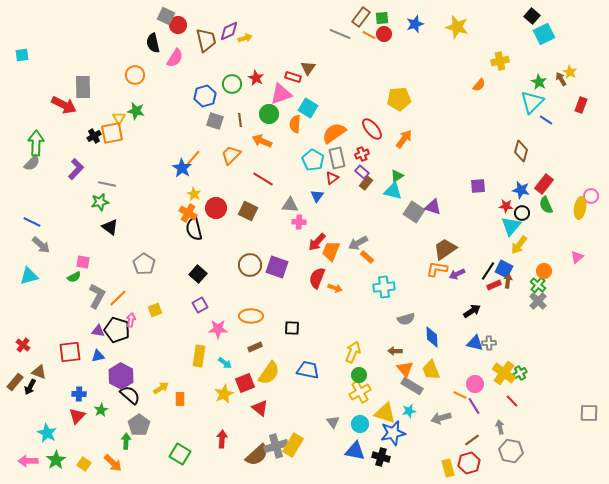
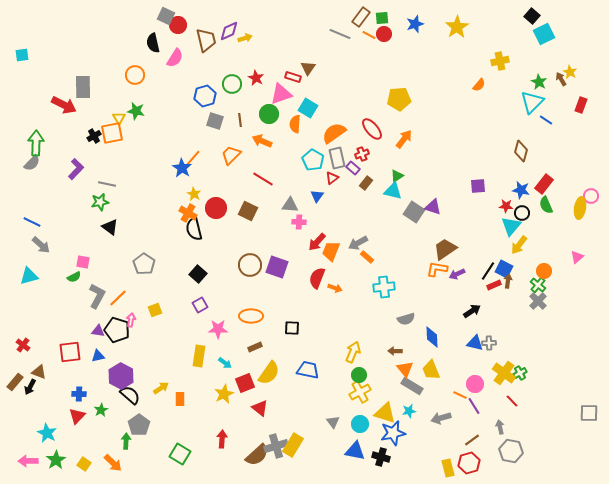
yellow star at (457, 27): rotated 25 degrees clockwise
purple rectangle at (362, 172): moved 9 px left, 4 px up
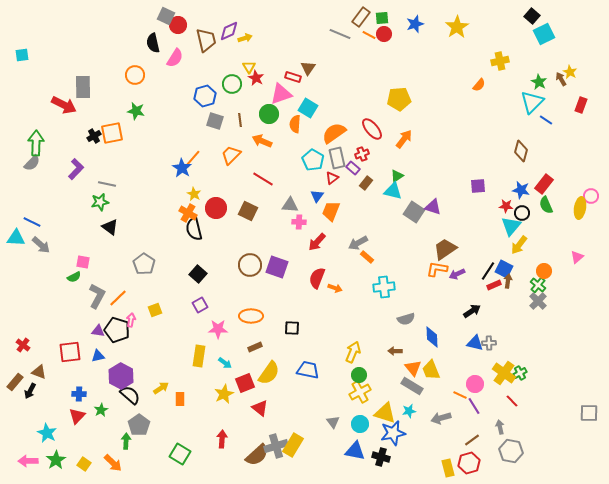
yellow triangle at (119, 118): moved 130 px right, 51 px up
orange trapezoid at (331, 251): moved 40 px up
cyan triangle at (29, 276): moved 13 px left, 38 px up; rotated 18 degrees clockwise
orange triangle at (405, 369): moved 8 px right, 1 px up
black arrow at (30, 387): moved 4 px down
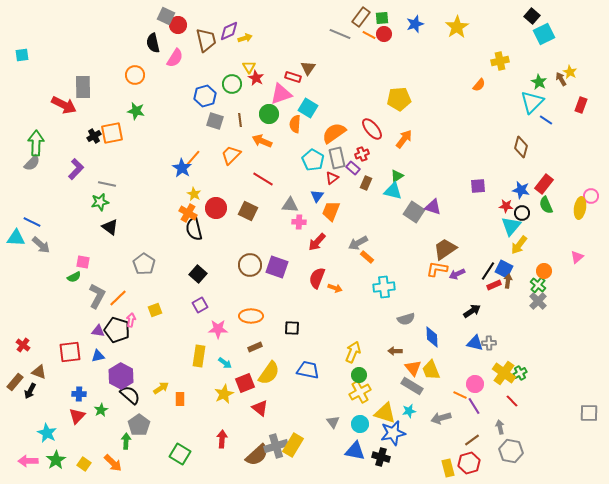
brown diamond at (521, 151): moved 4 px up
brown rectangle at (366, 183): rotated 16 degrees counterclockwise
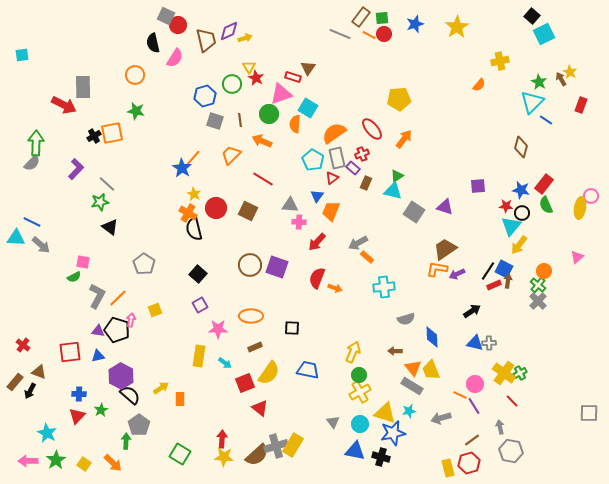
gray line at (107, 184): rotated 30 degrees clockwise
purple triangle at (433, 207): moved 12 px right
yellow star at (224, 394): moved 63 px down; rotated 30 degrees clockwise
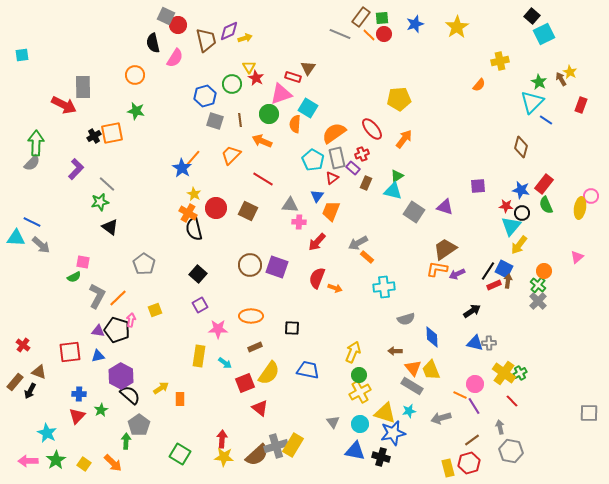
orange line at (369, 35): rotated 16 degrees clockwise
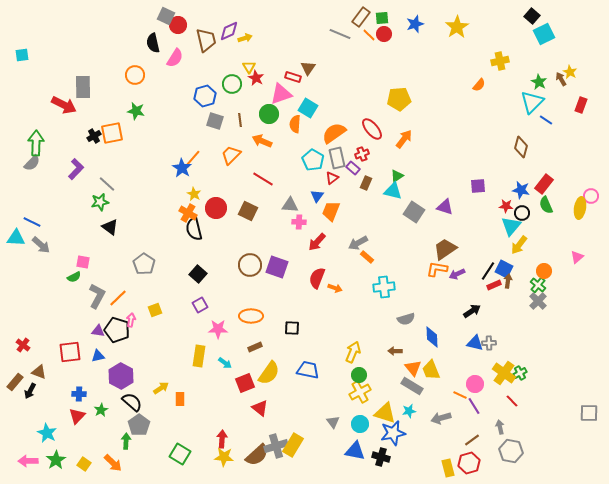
black semicircle at (130, 395): moved 2 px right, 7 px down
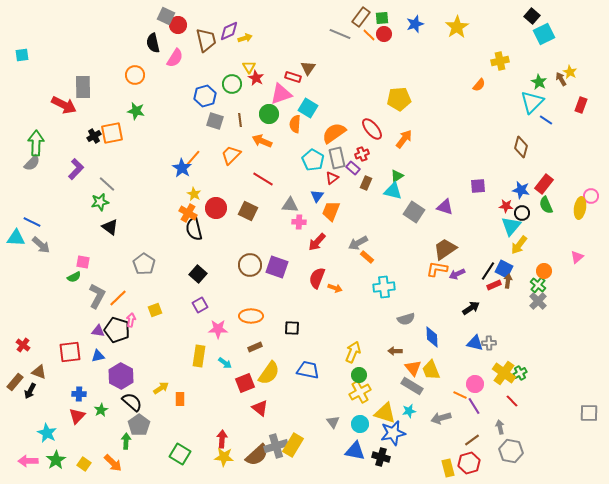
black arrow at (472, 311): moved 1 px left, 3 px up
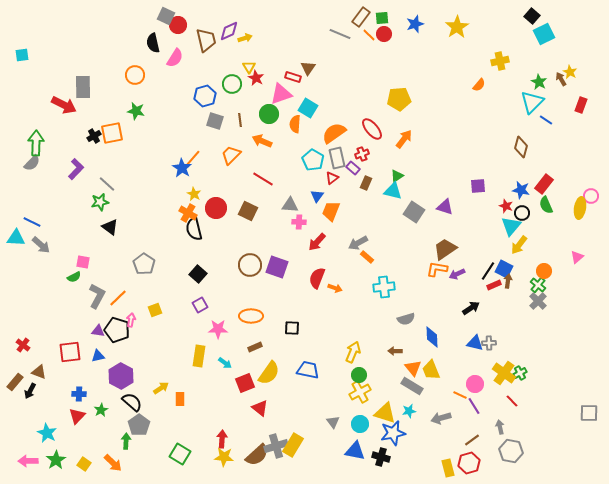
red star at (506, 206): rotated 16 degrees clockwise
